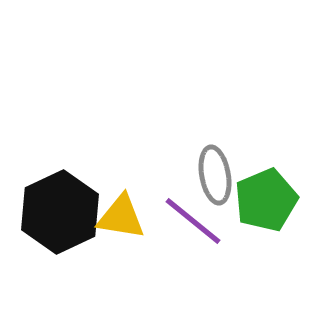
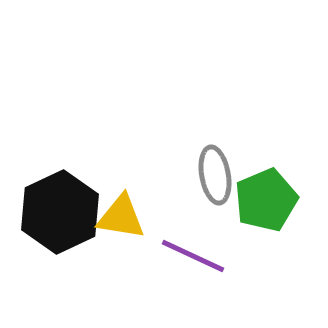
purple line: moved 35 px down; rotated 14 degrees counterclockwise
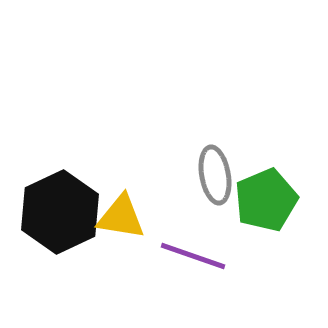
purple line: rotated 6 degrees counterclockwise
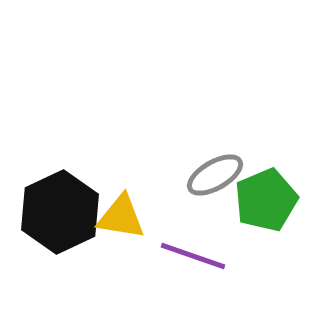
gray ellipse: rotated 70 degrees clockwise
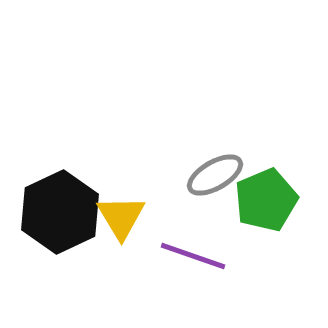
yellow triangle: rotated 50 degrees clockwise
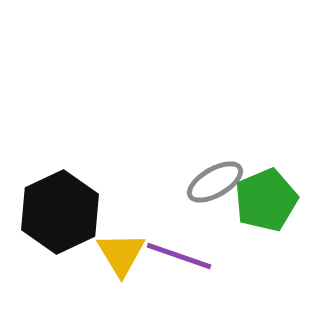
gray ellipse: moved 7 px down
yellow triangle: moved 37 px down
purple line: moved 14 px left
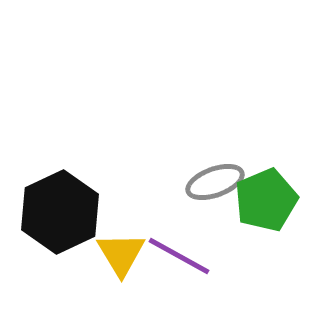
gray ellipse: rotated 10 degrees clockwise
purple line: rotated 10 degrees clockwise
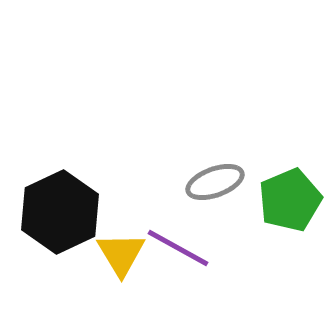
green pentagon: moved 24 px right
purple line: moved 1 px left, 8 px up
